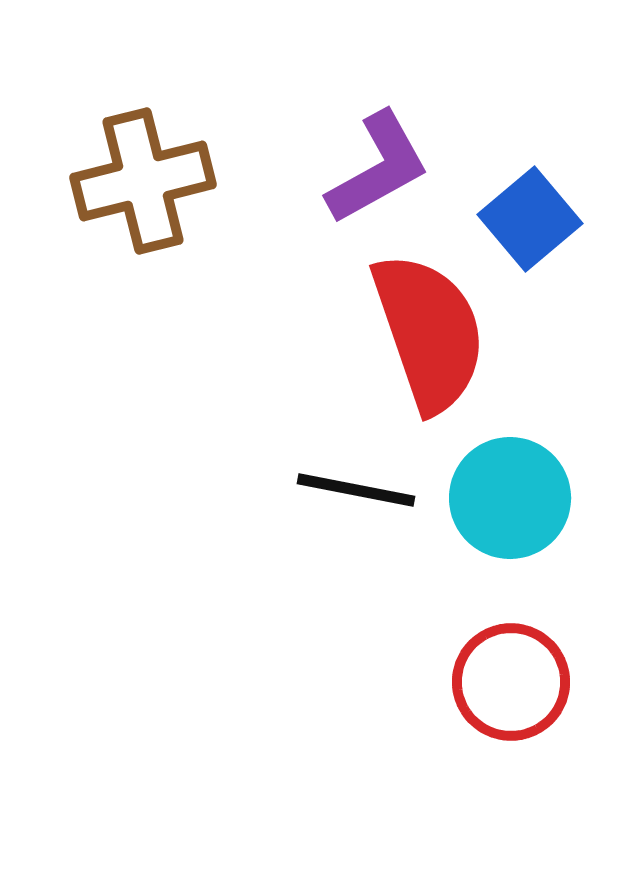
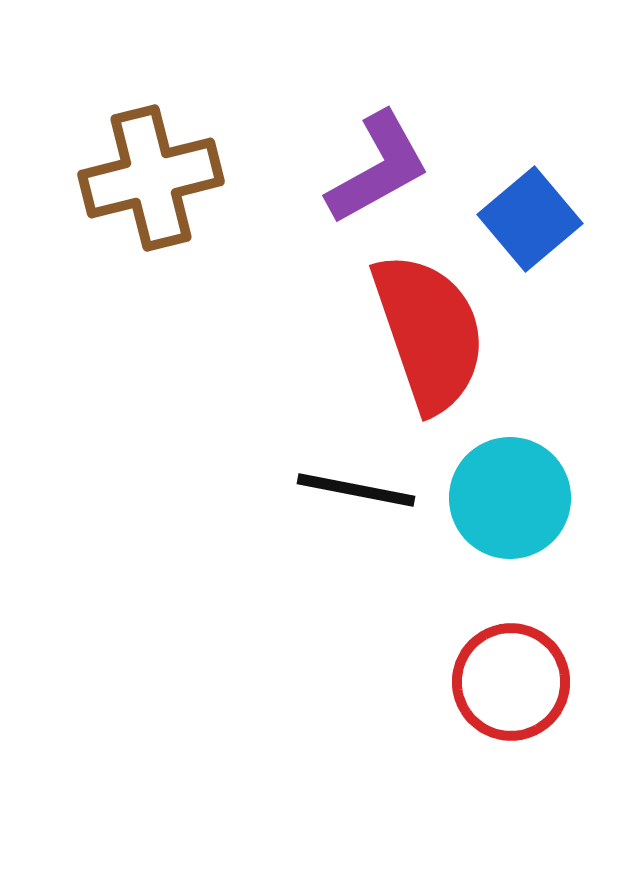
brown cross: moved 8 px right, 3 px up
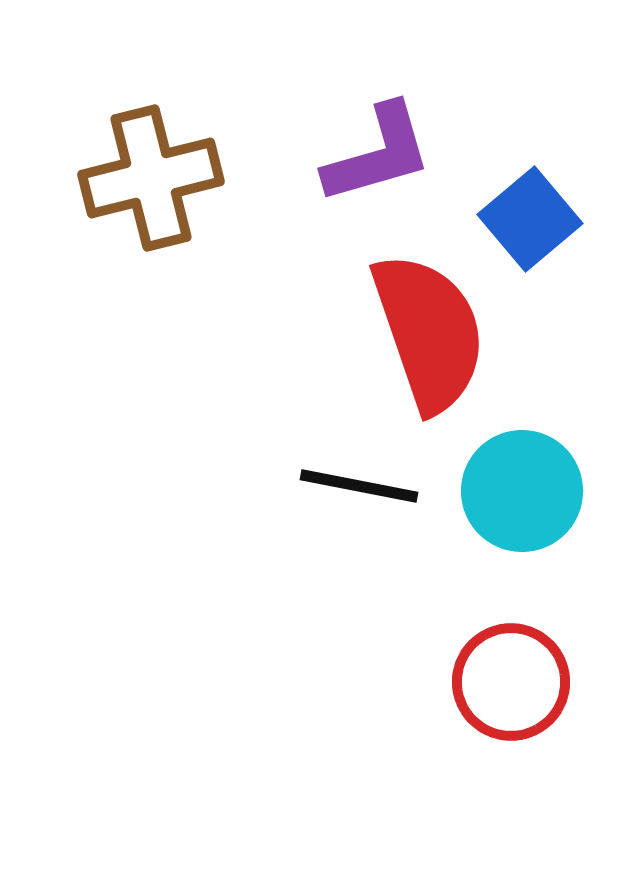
purple L-shape: moved 14 px up; rotated 13 degrees clockwise
black line: moved 3 px right, 4 px up
cyan circle: moved 12 px right, 7 px up
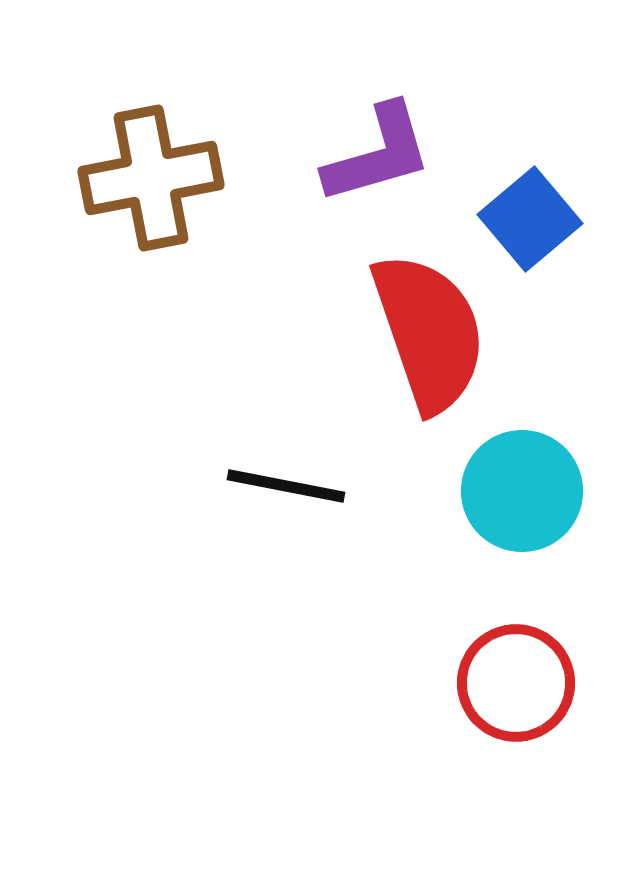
brown cross: rotated 3 degrees clockwise
black line: moved 73 px left
red circle: moved 5 px right, 1 px down
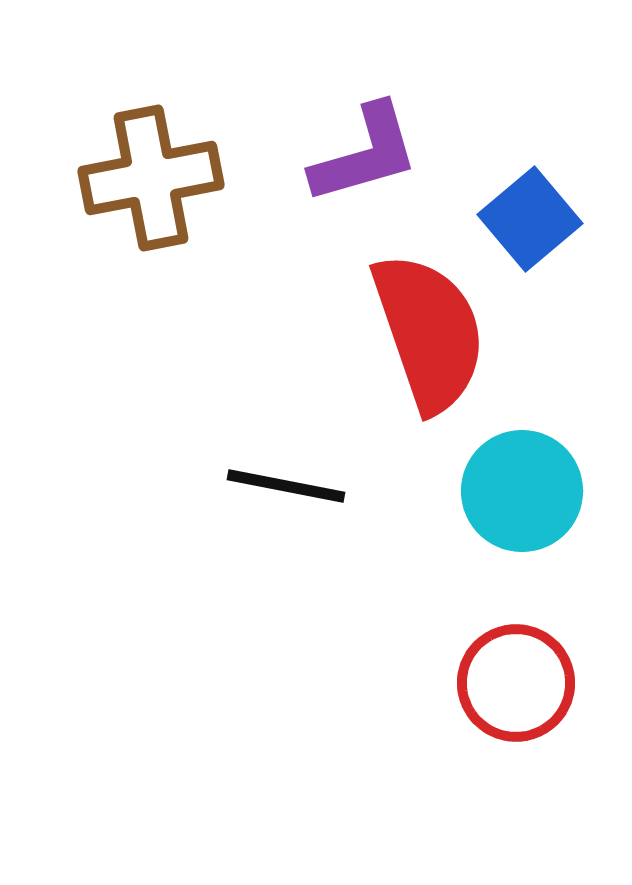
purple L-shape: moved 13 px left
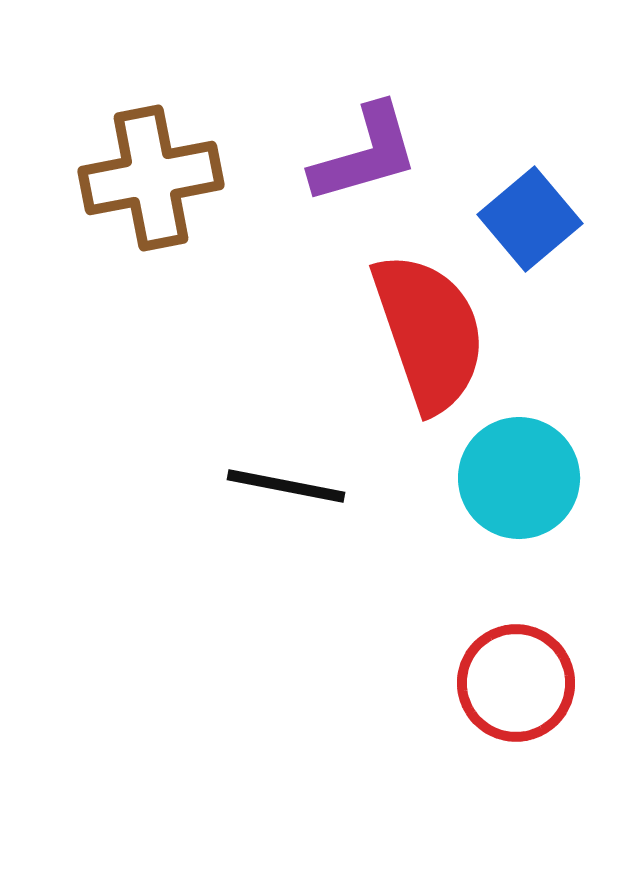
cyan circle: moved 3 px left, 13 px up
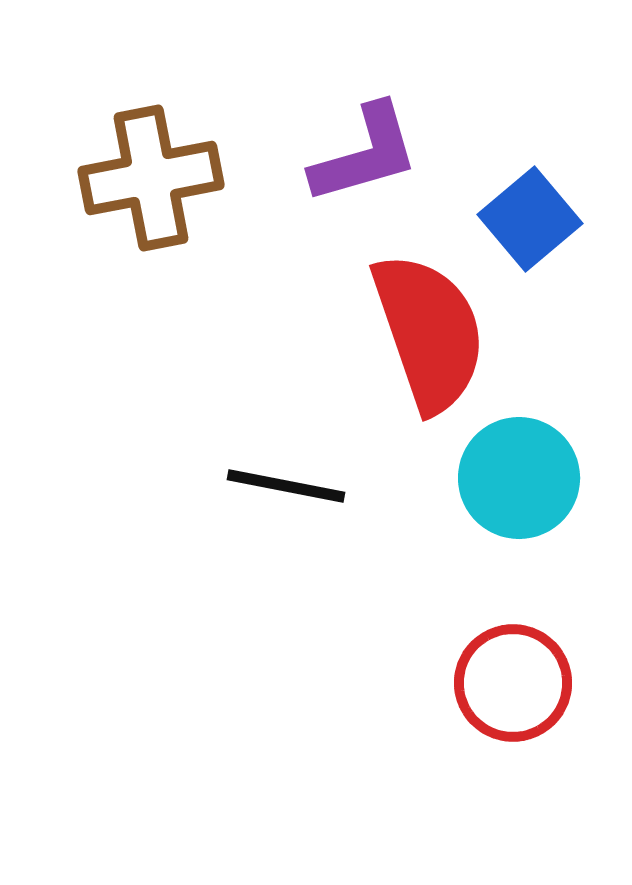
red circle: moved 3 px left
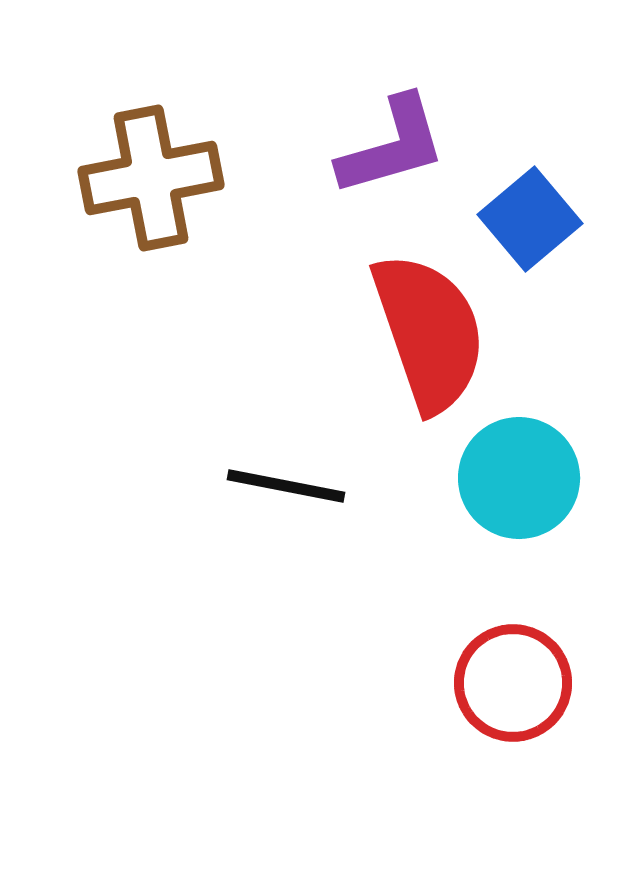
purple L-shape: moved 27 px right, 8 px up
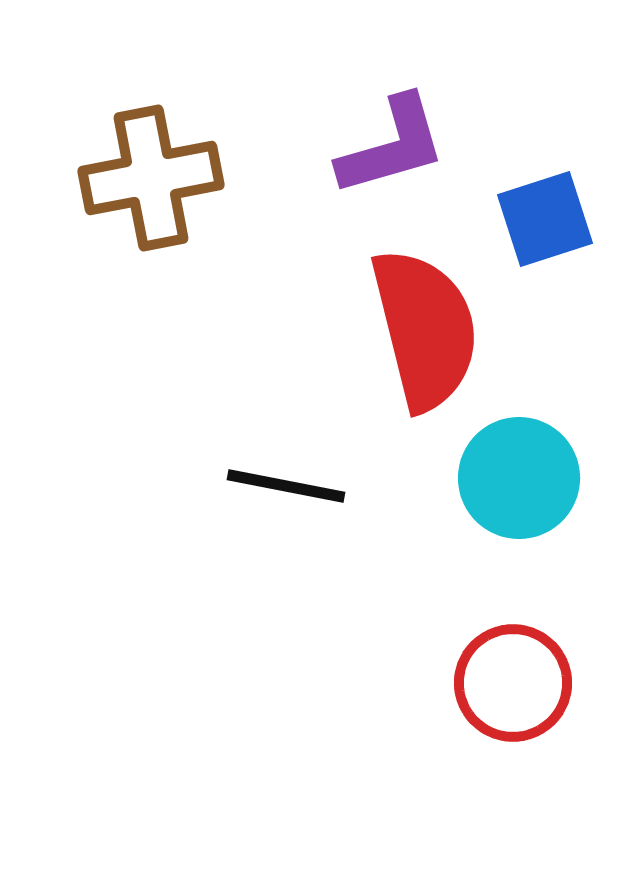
blue square: moved 15 px right; rotated 22 degrees clockwise
red semicircle: moved 4 px left, 3 px up; rotated 5 degrees clockwise
